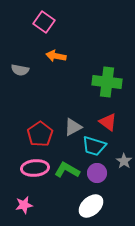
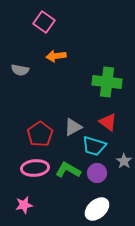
orange arrow: rotated 18 degrees counterclockwise
green L-shape: moved 1 px right
white ellipse: moved 6 px right, 3 px down
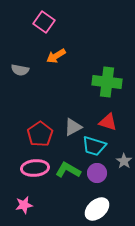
orange arrow: rotated 24 degrees counterclockwise
red triangle: rotated 18 degrees counterclockwise
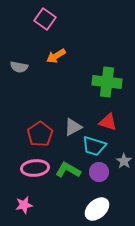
pink square: moved 1 px right, 3 px up
gray semicircle: moved 1 px left, 3 px up
purple circle: moved 2 px right, 1 px up
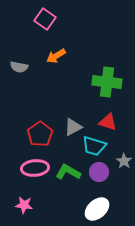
green L-shape: moved 2 px down
pink star: rotated 18 degrees clockwise
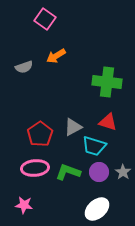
gray semicircle: moved 5 px right; rotated 30 degrees counterclockwise
gray star: moved 1 px left, 11 px down
green L-shape: rotated 10 degrees counterclockwise
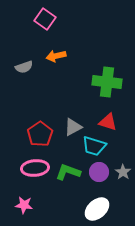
orange arrow: rotated 18 degrees clockwise
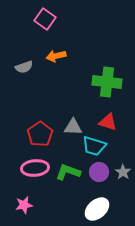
gray triangle: rotated 30 degrees clockwise
pink star: rotated 18 degrees counterclockwise
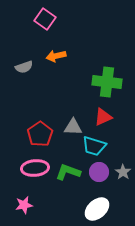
red triangle: moved 5 px left, 5 px up; rotated 42 degrees counterclockwise
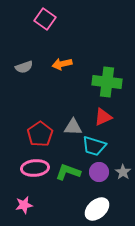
orange arrow: moved 6 px right, 8 px down
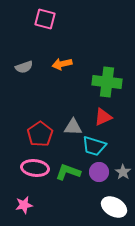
pink square: rotated 20 degrees counterclockwise
pink ellipse: rotated 12 degrees clockwise
white ellipse: moved 17 px right, 2 px up; rotated 70 degrees clockwise
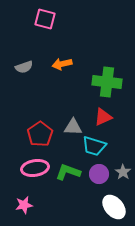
pink ellipse: rotated 16 degrees counterclockwise
purple circle: moved 2 px down
white ellipse: rotated 20 degrees clockwise
